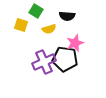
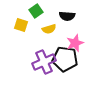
green square: rotated 24 degrees clockwise
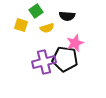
yellow semicircle: moved 2 px left, 1 px up
purple cross: rotated 10 degrees clockwise
